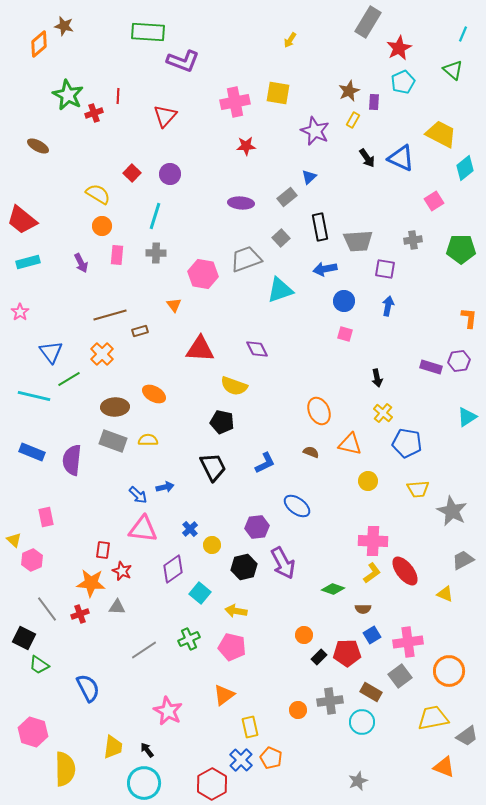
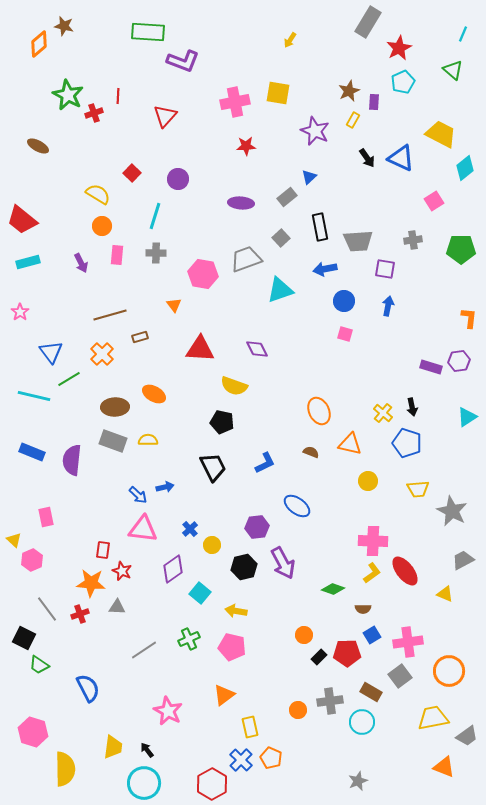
purple circle at (170, 174): moved 8 px right, 5 px down
brown rectangle at (140, 331): moved 6 px down
black arrow at (377, 378): moved 35 px right, 29 px down
blue pentagon at (407, 443): rotated 8 degrees clockwise
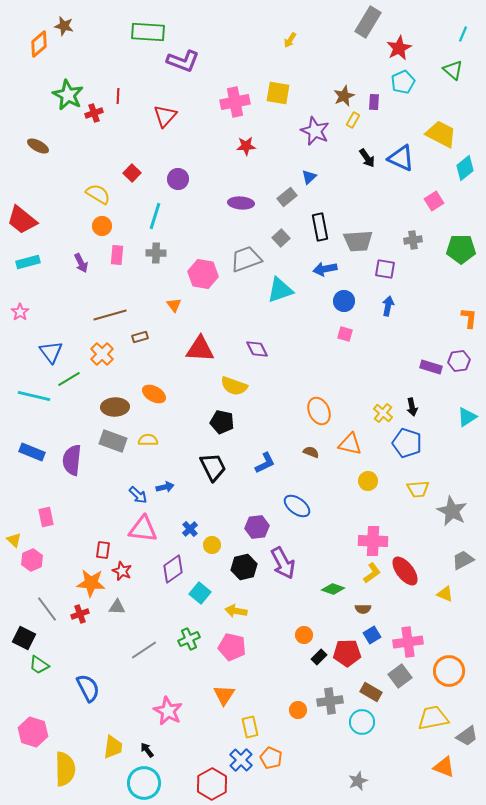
brown star at (349, 91): moved 5 px left, 5 px down
orange triangle at (224, 695): rotated 20 degrees counterclockwise
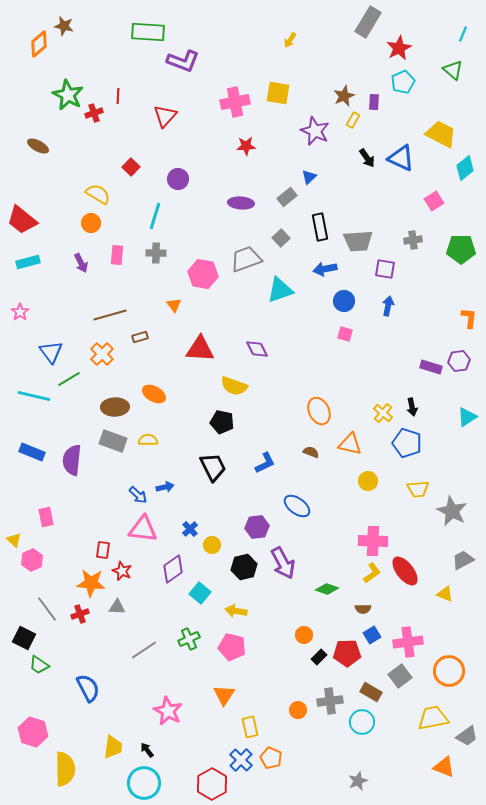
red square at (132, 173): moved 1 px left, 6 px up
orange circle at (102, 226): moved 11 px left, 3 px up
green diamond at (333, 589): moved 6 px left
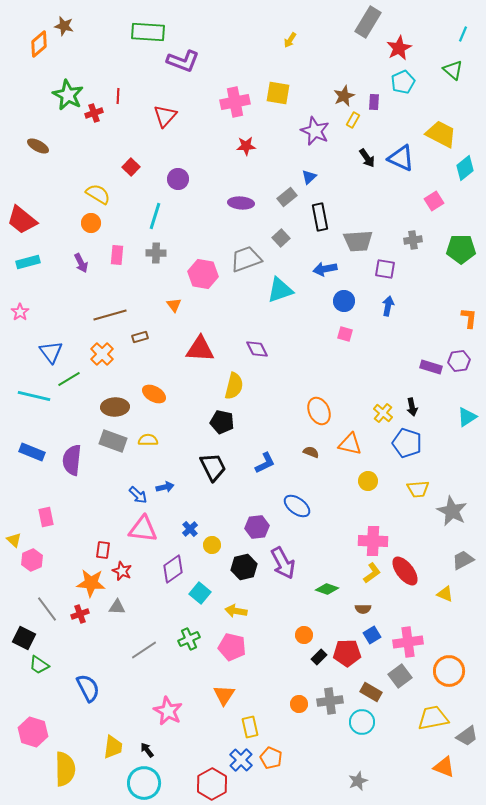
black rectangle at (320, 227): moved 10 px up
yellow semicircle at (234, 386): rotated 96 degrees counterclockwise
orange circle at (298, 710): moved 1 px right, 6 px up
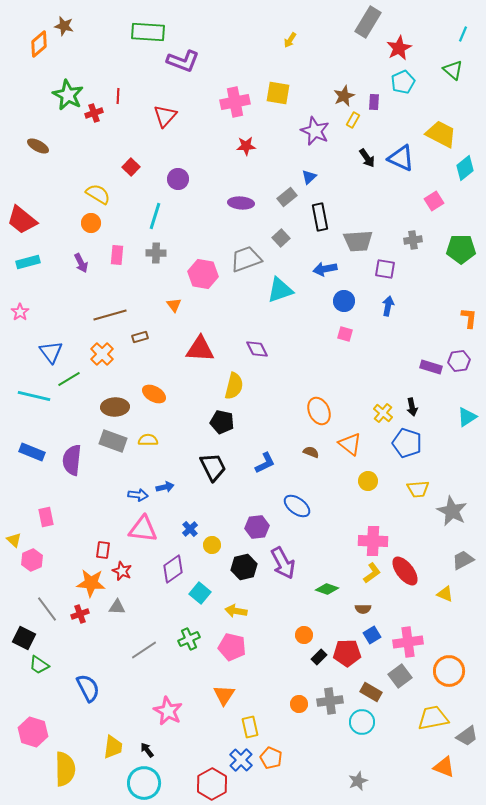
orange triangle at (350, 444): rotated 25 degrees clockwise
blue arrow at (138, 495): rotated 36 degrees counterclockwise
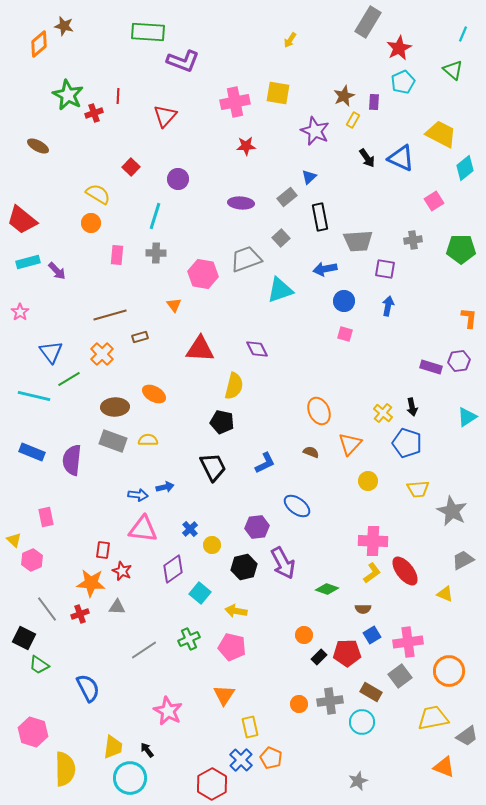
purple arrow at (81, 263): moved 24 px left, 8 px down; rotated 18 degrees counterclockwise
orange triangle at (350, 444): rotated 35 degrees clockwise
cyan circle at (144, 783): moved 14 px left, 5 px up
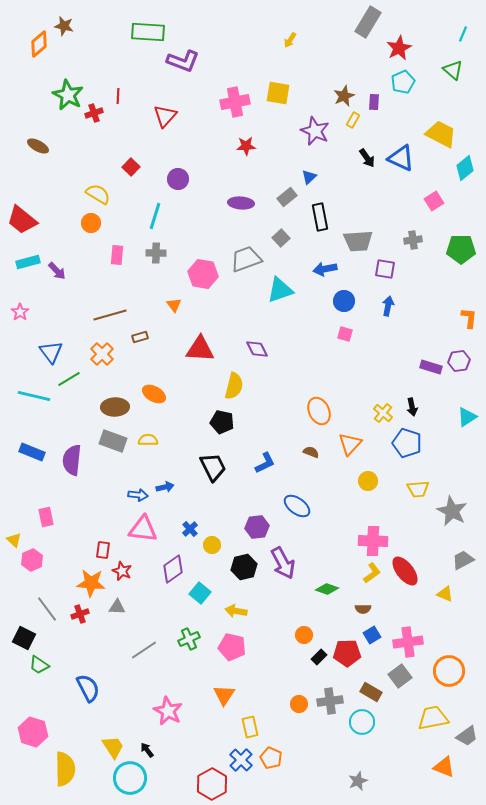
yellow trapezoid at (113, 747): rotated 40 degrees counterclockwise
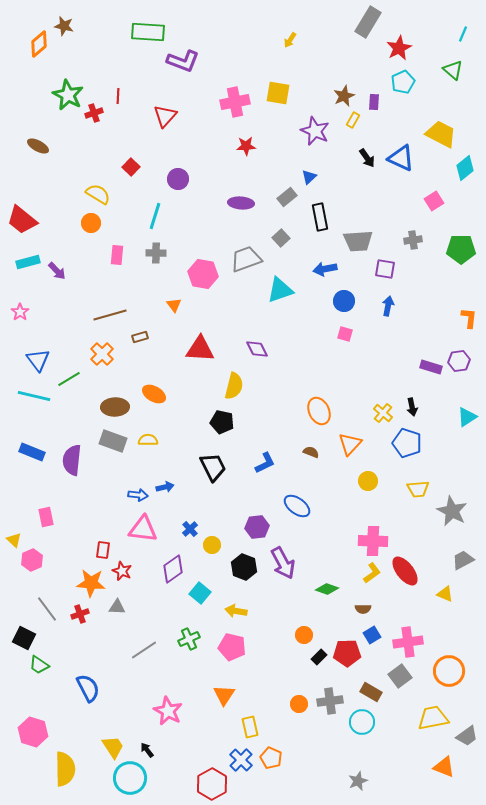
blue triangle at (51, 352): moved 13 px left, 8 px down
black hexagon at (244, 567): rotated 25 degrees counterclockwise
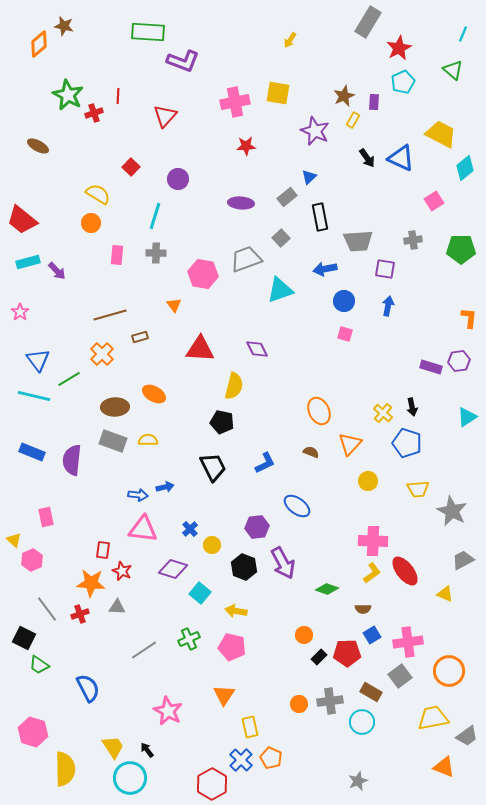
purple diamond at (173, 569): rotated 52 degrees clockwise
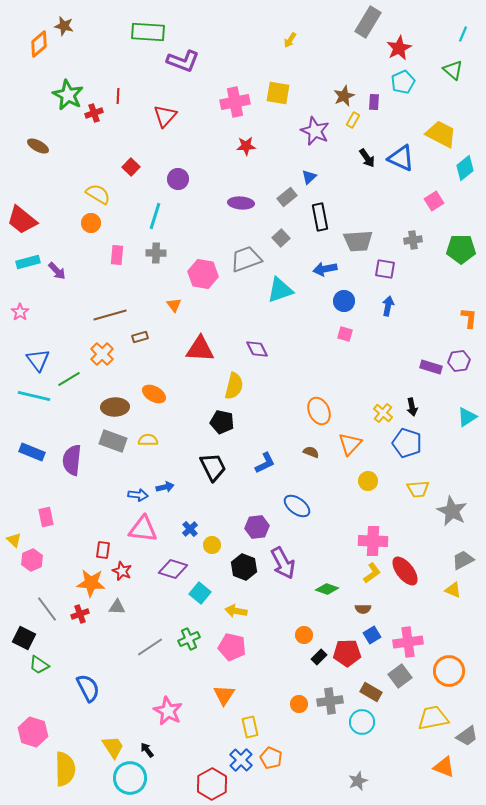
yellow triangle at (445, 594): moved 8 px right, 4 px up
gray line at (144, 650): moved 6 px right, 3 px up
